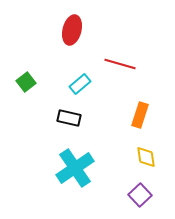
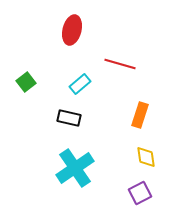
purple square: moved 2 px up; rotated 15 degrees clockwise
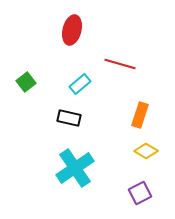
yellow diamond: moved 6 px up; rotated 50 degrees counterclockwise
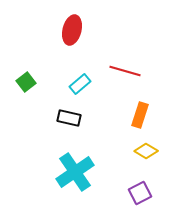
red line: moved 5 px right, 7 px down
cyan cross: moved 4 px down
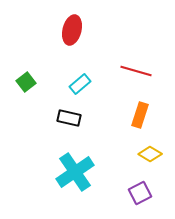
red line: moved 11 px right
yellow diamond: moved 4 px right, 3 px down
